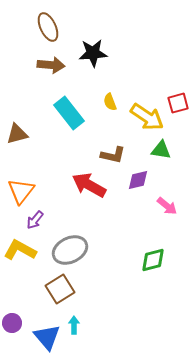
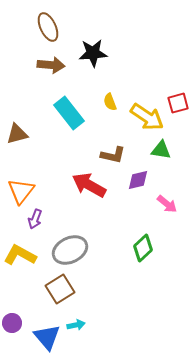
pink arrow: moved 2 px up
purple arrow: moved 1 px up; rotated 18 degrees counterclockwise
yellow L-shape: moved 5 px down
green diamond: moved 10 px left, 12 px up; rotated 28 degrees counterclockwise
cyan arrow: moved 2 px right; rotated 78 degrees clockwise
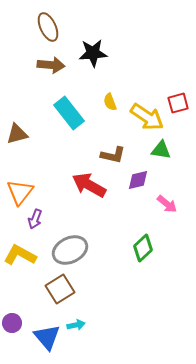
orange triangle: moved 1 px left, 1 px down
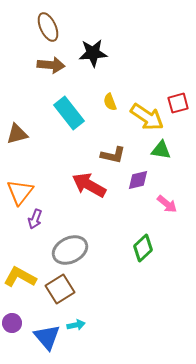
yellow L-shape: moved 22 px down
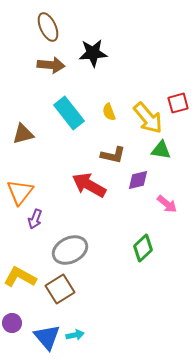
yellow semicircle: moved 1 px left, 10 px down
yellow arrow: moved 1 px right, 1 px down; rotated 16 degrees clockwise
brown triangle: moved 6 px right
cyan arrow: moved 1 px left, 10 px down
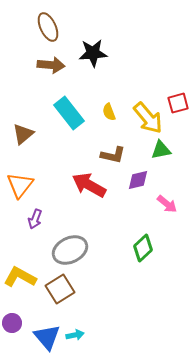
brown triangle: rotated 25 degrees counterclockwise
green triangle: rotated 20 degrees counterclockwise
orange triangle: moved 7 px up
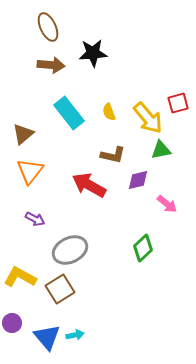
orange triangle: moved 10 px right, 14 px up
purple arrow: rotated 84 degrees counterclockwise
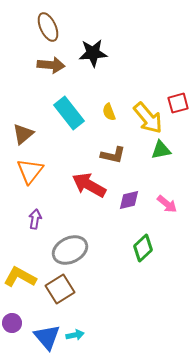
purple diamond: moved 9 px left, 20 px down
purple arrow: rotated 108 degrees counterclockwise
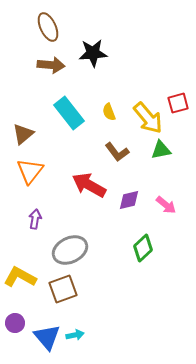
brown L-shape: moved 4 px right, 3 px up; rotated 40 degrees clockwise
pink arrow: moved 1 px left, 1 px down
brown square: moved 3 px right; rotated 12 degrees clockwise
purple circle: moved 3 px right
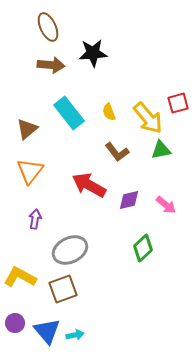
brown triangle: moved 4 px right, 5 px up
blue triangle: moved 6 px up
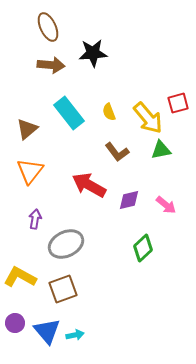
gray ellipse: moved 4 px left, 6 px up
